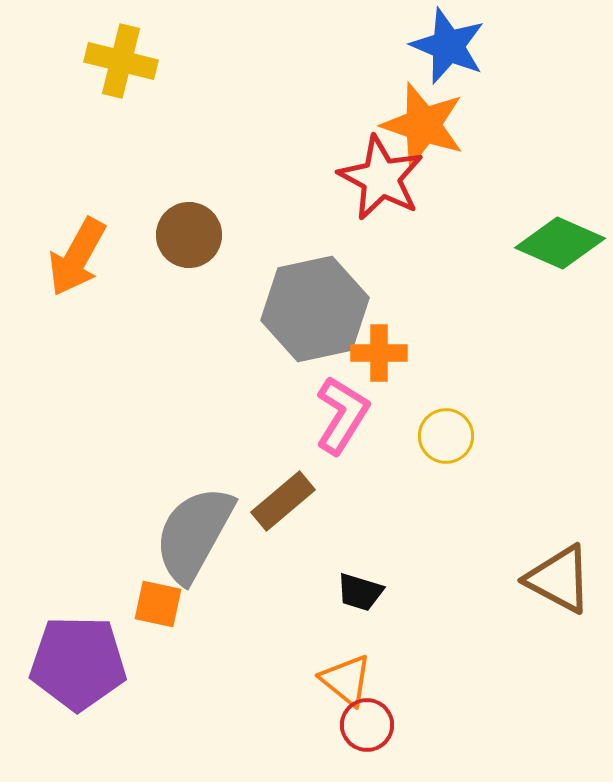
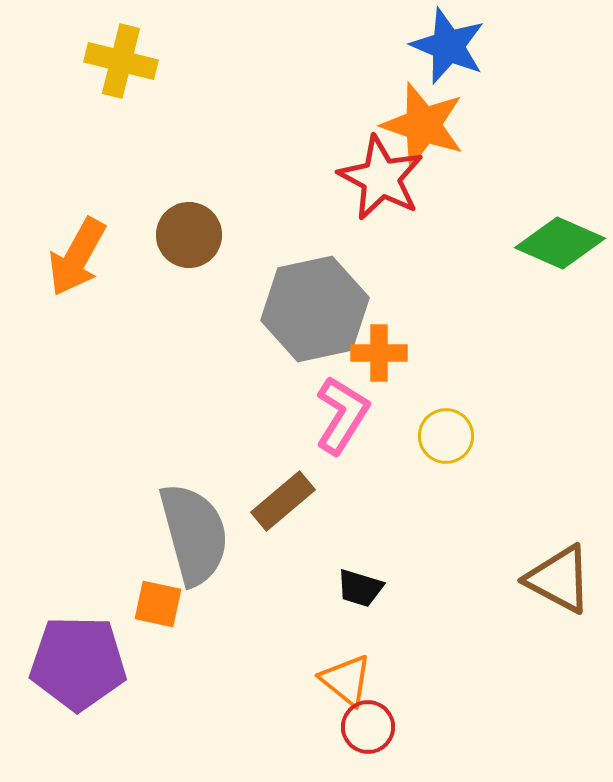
gray semicircle: rotated 136 degrees clockwise
black trapezoid: moved 4 px up
red circle: moved 1 px right, 2 px down
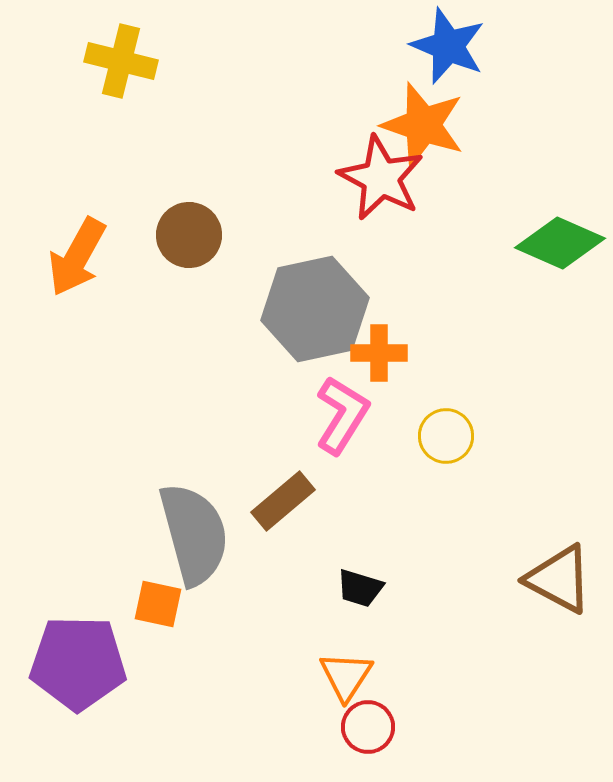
orange triangle: moved 4 px up; rotated 24 degrees clockwise
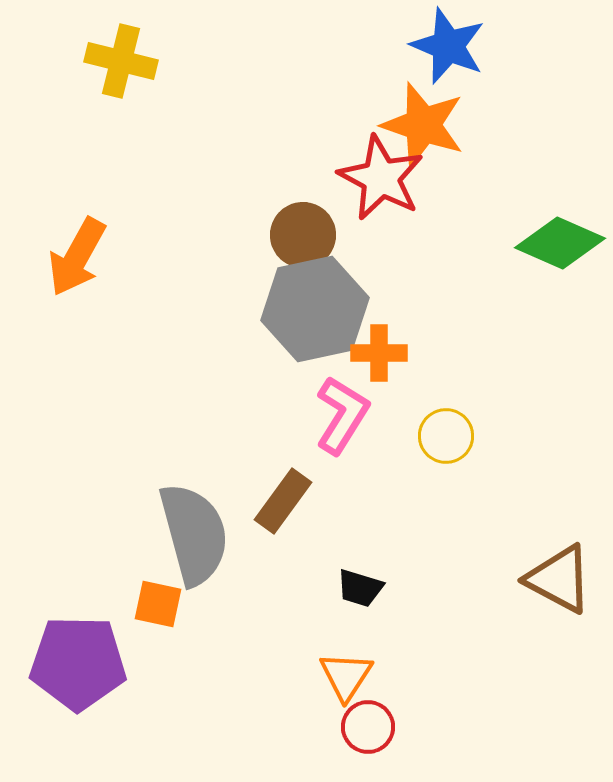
brown circle: moved 114 px right
brown rectangle: rotated 14 degrees counterclockwise
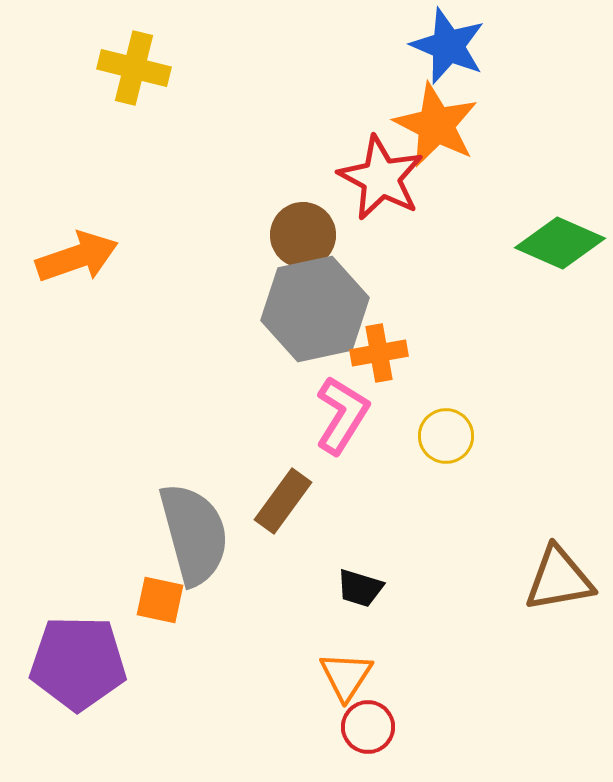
yellow cross: moved 13 px right, 7 px down
orange star: moved 13 px right; rotated 8 degrees clockwise
orange arrow: rotated 138 degrees counterclockwise
orange cross: rotated 10 degrees counterclockwise
brown triangle: rotated 38 degrees counterclockwise
orange square: moved 2 px right, 4 px up
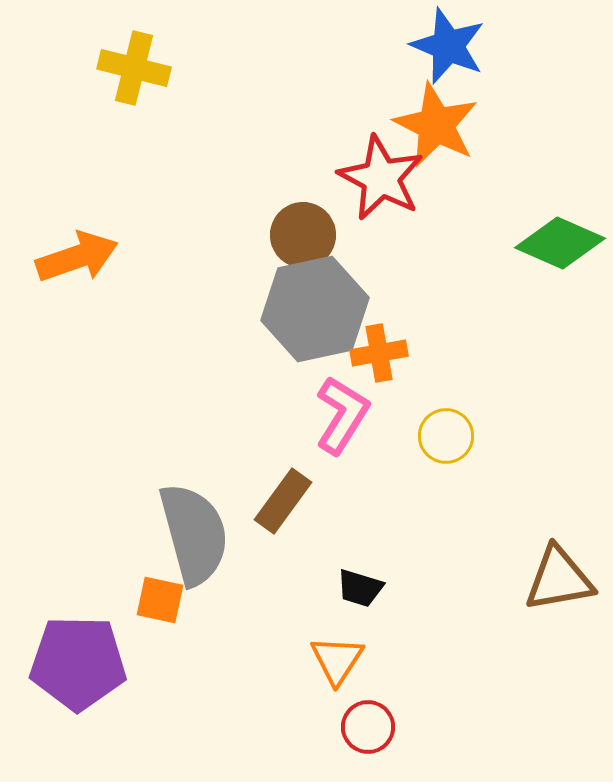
orange triangle: moved 9 px left, 16 px up
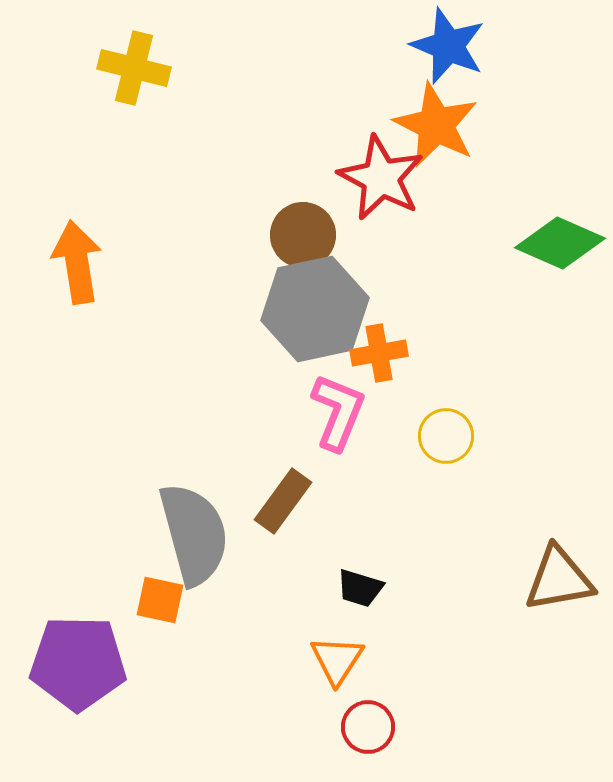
orange arrow: moved 5 px down; rotated 80 degrees counterclockwise
pink L-shape: moved 4 px left, 3 px up; rotated 10 degrees counterclockwise
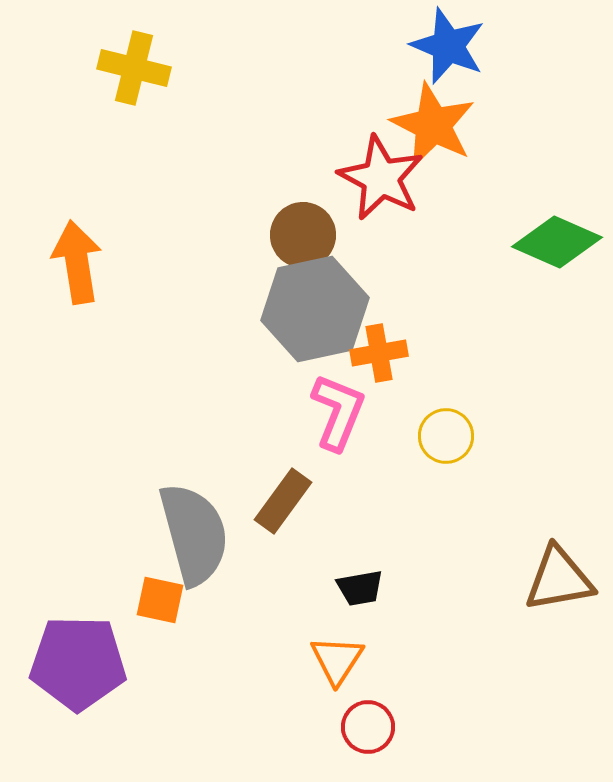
orange star: moved 3 px left
green diamond: moved 3 px left, 1 px up
black trapezoid: rotated 27 degrees counterclockwise
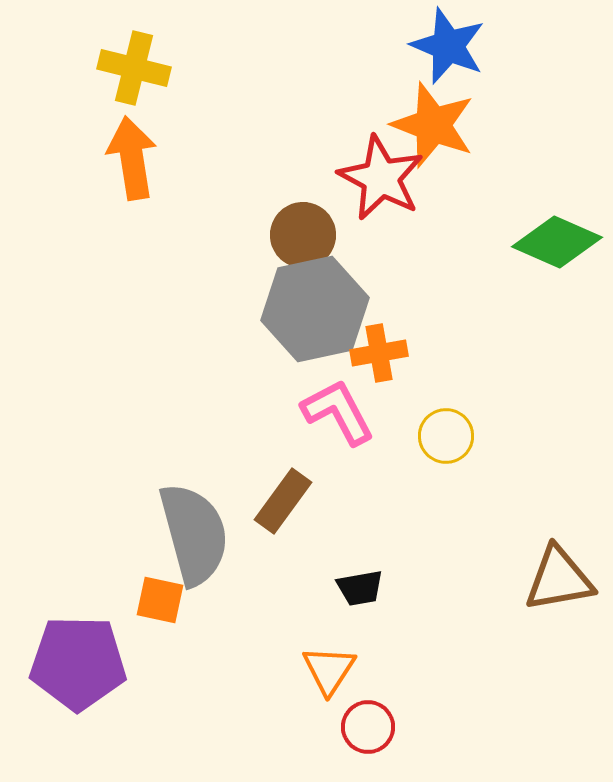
orange star: rotated 6 degrees counterclockwise
orange arrow: moved 55 px right, 104 px up
pink L-shape: rotated 50 degrees counterclockwise
orange triangle: moved 8 px left, 10 px down
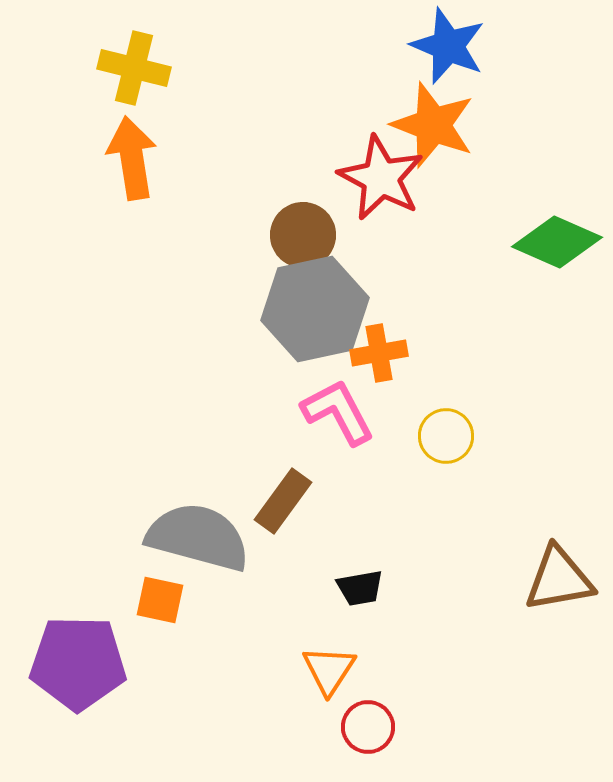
gray semicircle: moved 4 px right, 3 px down; rotated 60 degrees counterclockwise
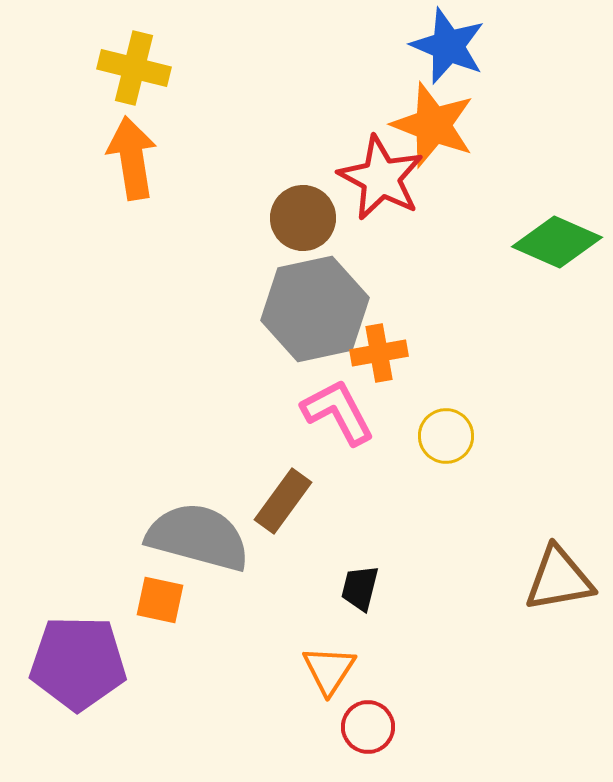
brown circle: moved 17 px up
black trapezoid: rotated 114 degrees clockwise
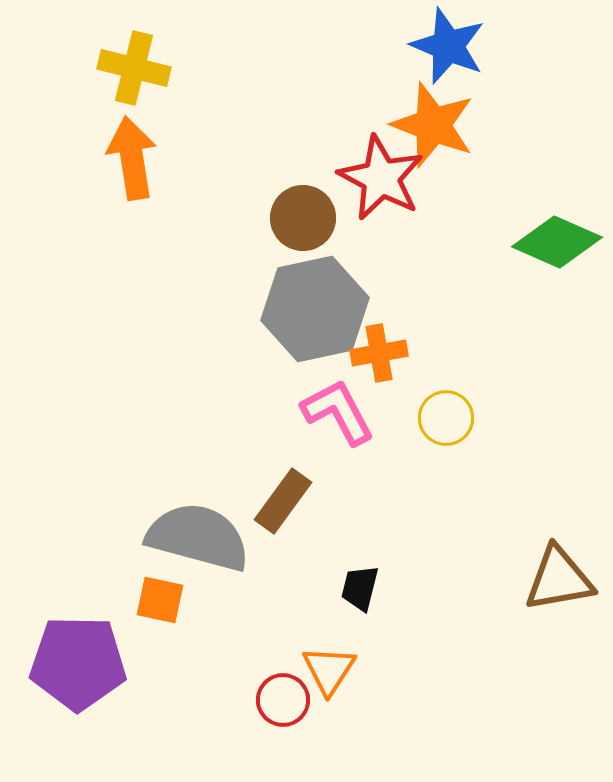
yellow circle: moved 18 px up
red circle: moved 85 px left, 27 px up
